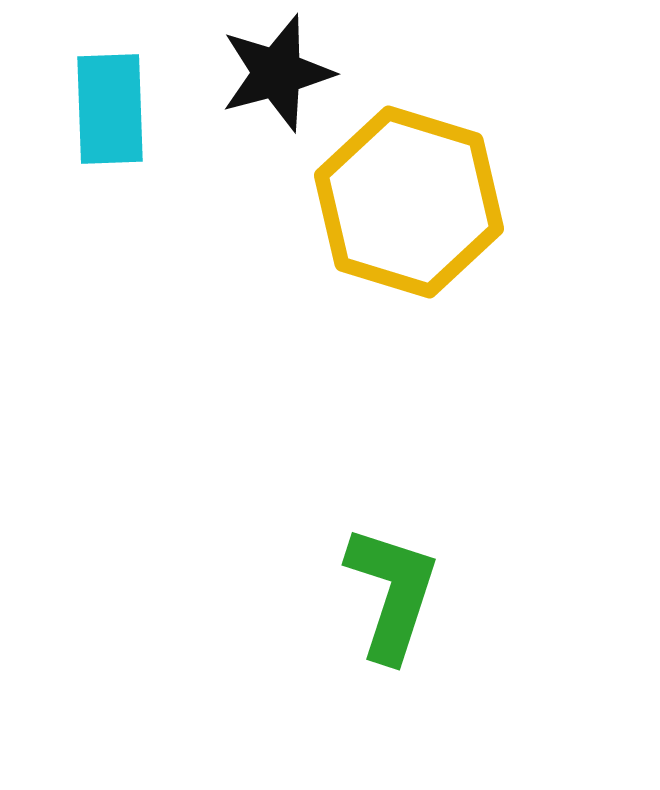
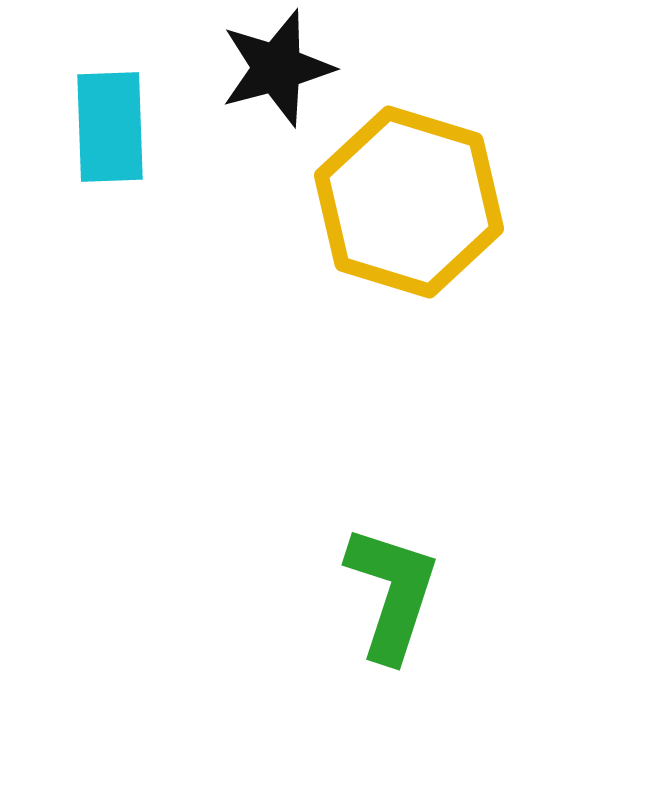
black star: moved 5 px up
cyan rectangle: moved 18 px down
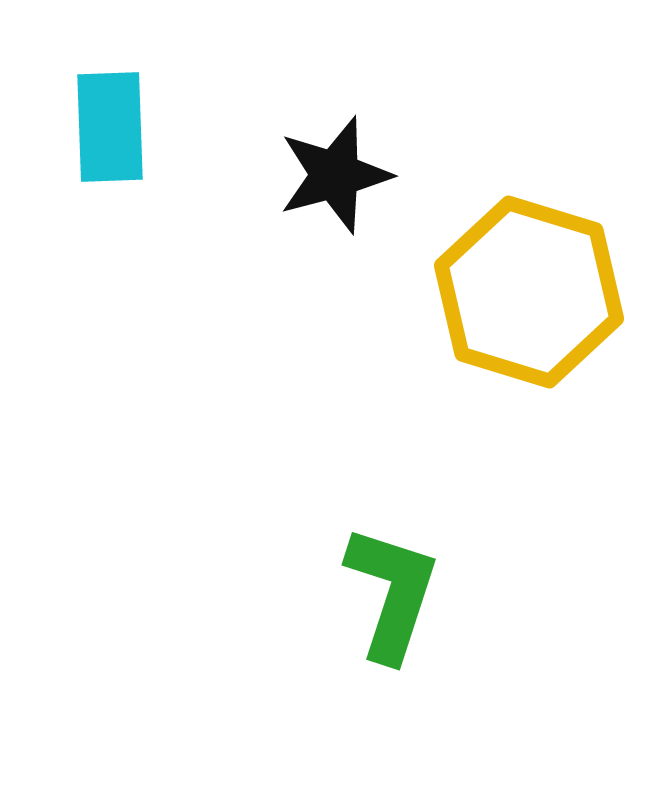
black star: moved 58 px right, 107 px down
yellow hexagon: moved 120 px right, 90 px down
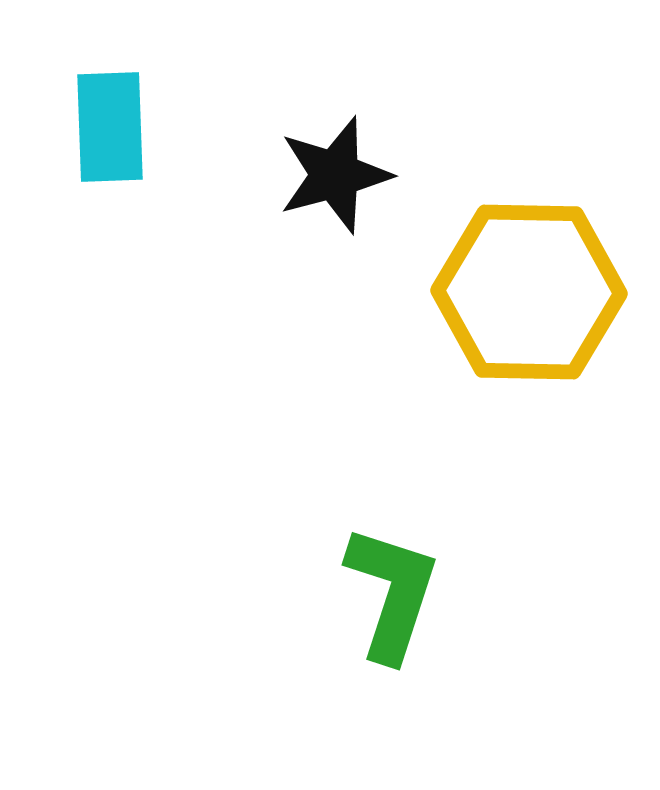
yellow hexagon: rotated 16 degrees counterclockwise
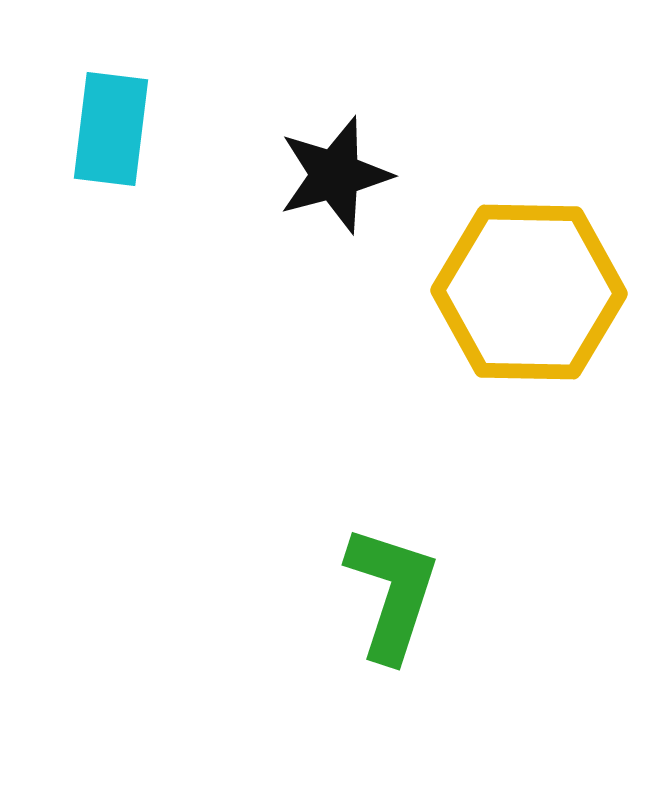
cyan rectangle: moved 1 px right, 2 px down; rotated 9 degrees clockwise
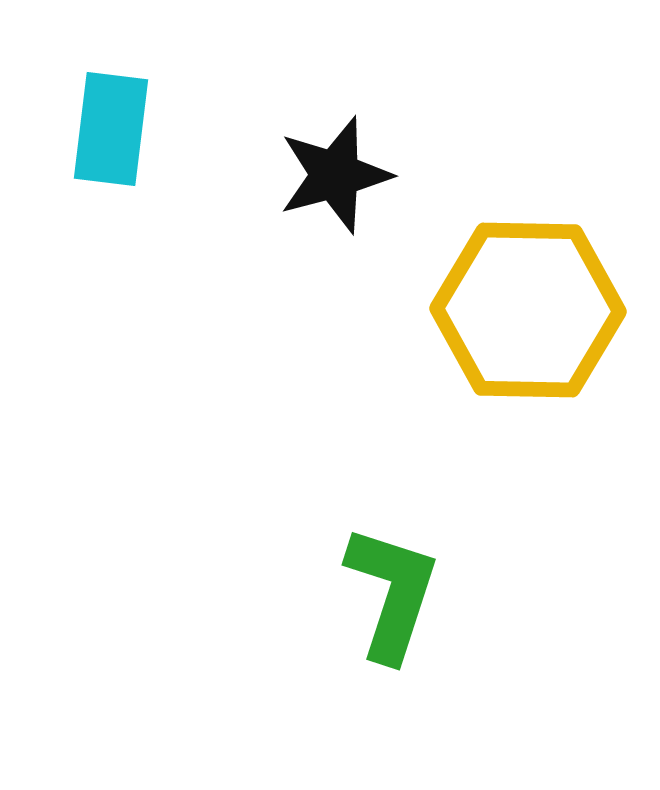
yellow hexagon: moved 1 px left, 18 px down
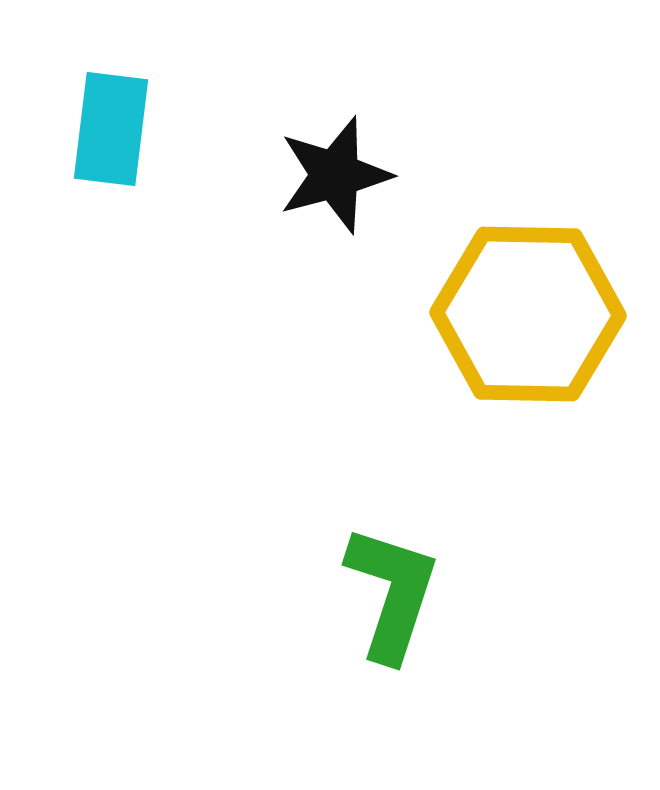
yellow hexagon: moved 4 px down
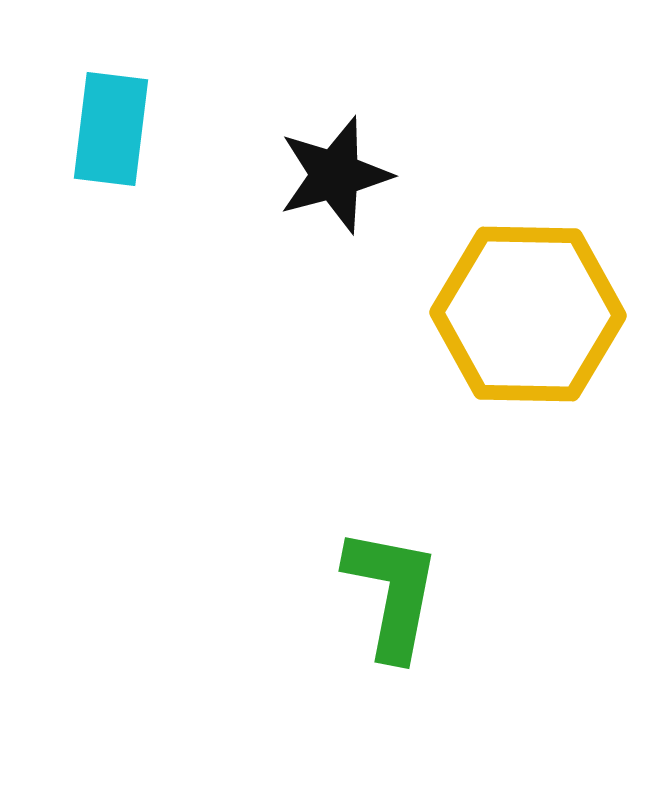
green L-shape: rotated 7 degrees counterclockwise
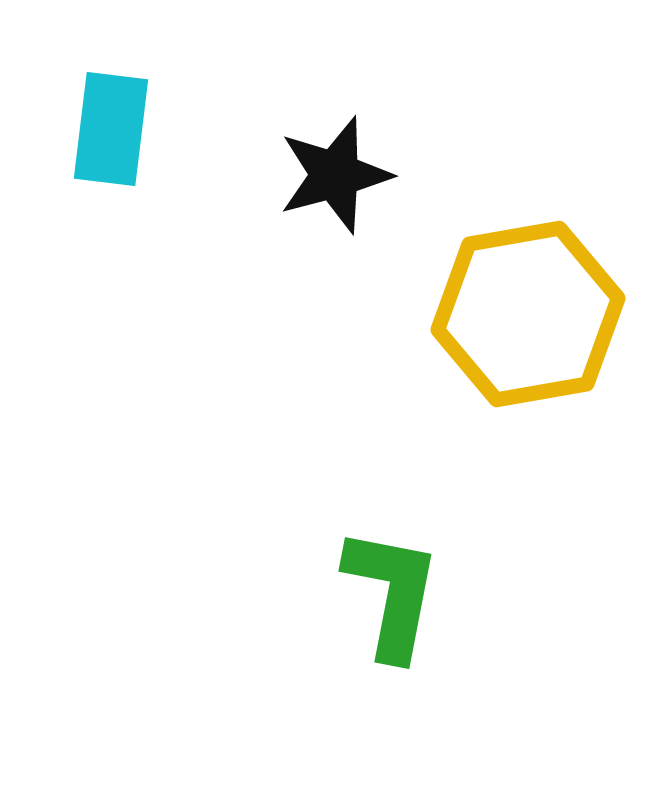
yellow hexagon: rotated 11 degrees counterclockwise
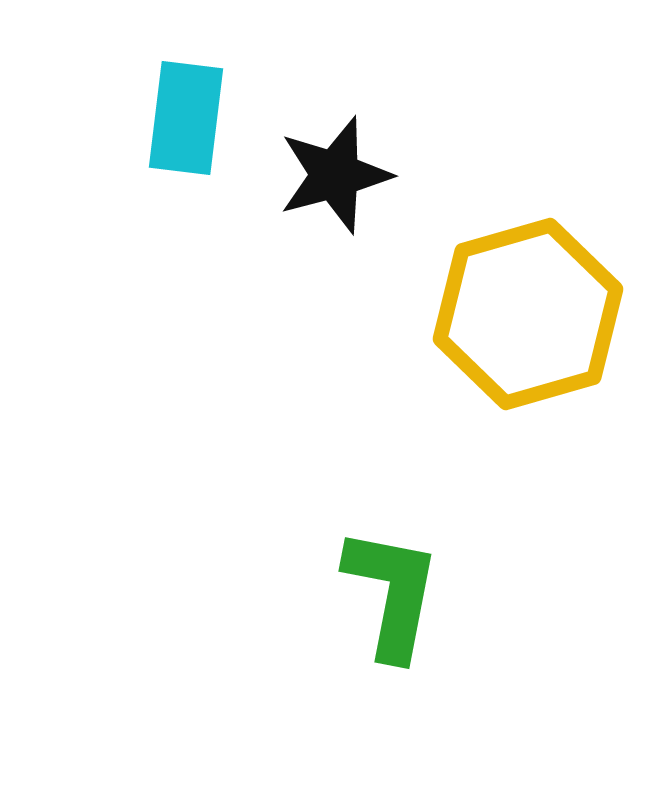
cyan rectangle: moved 75 px right, 11 px up
yellow hexagon: rotated 6 degrees counterclockwise
